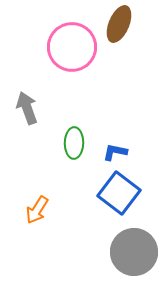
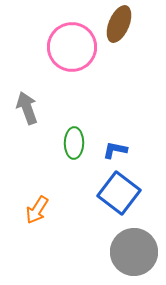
blue L-shape: moved 2 px up
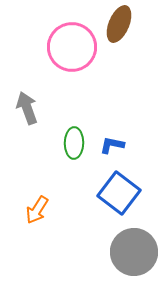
blue L-shape: moved 3 px left, 5 px up
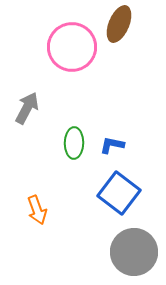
gray arrow: rotated 48 degrees clockwise
orange arrow: rotated 52 degrees counterclockwise
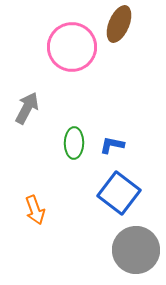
orange arrow: moved 2 px left
gray circle: moved 2 px right, 2 px up
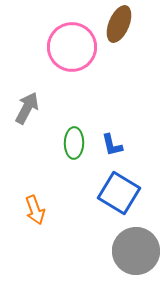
blue L-shape: rotated 115 degrees counterclockwise
blue square: rotated 6 degrees counterclockwise
gray circle: moved 1 px down
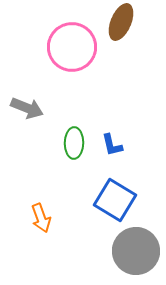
brown ellipse: moved 2 px right, 2 px up
gray arrow: rotated 84 degrees clockwise
blue square: moved 4 px left, 7 px down
orange arrow: moved 6 px right, 8 px down
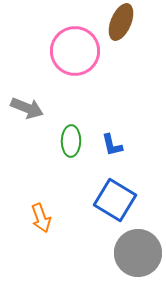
pink circle: moved 3 px right, 4 px down
green ellipse: moved 3 px left, 2 px up
gray circle: moved 2 px right, 2 px down
